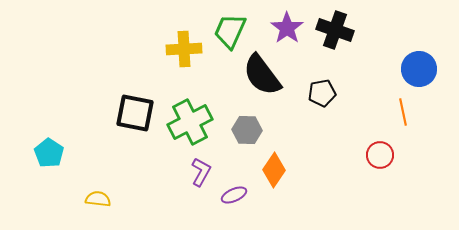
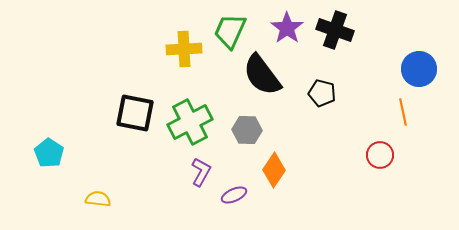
black pentagon: rotated 24 degrees clockwise
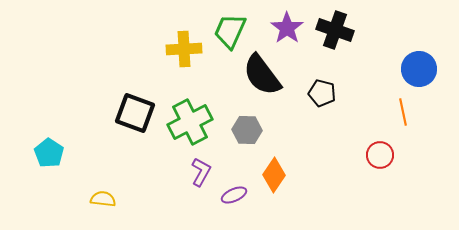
black square: rotated 9 degrees clockwise
orange diamond: moved 5 px down
yellow semicircle: moved 5 px right
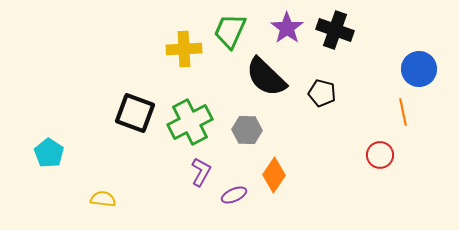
black semicircle: moved 4 px right, 2 px down; rotated 9 degrees counterclockwise
